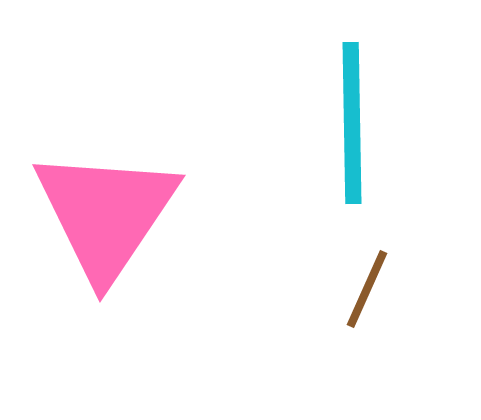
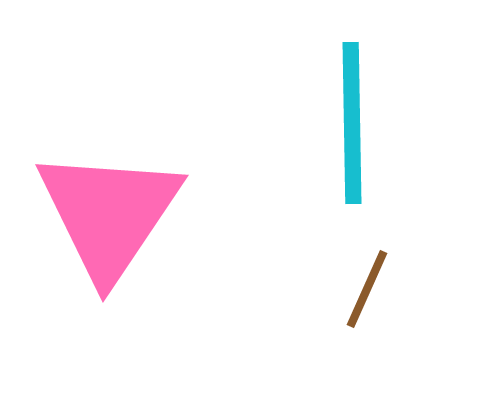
pink triangle: moved 3 px right
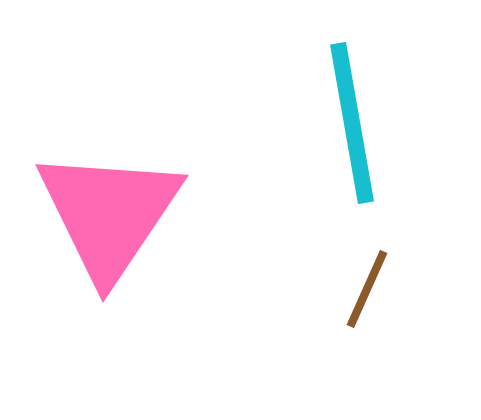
cyan line: rotated 9 degrees counterclockwise
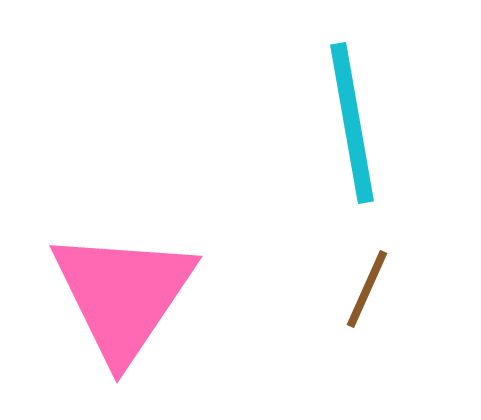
pink triangle: moved 14 px right, 81 px down
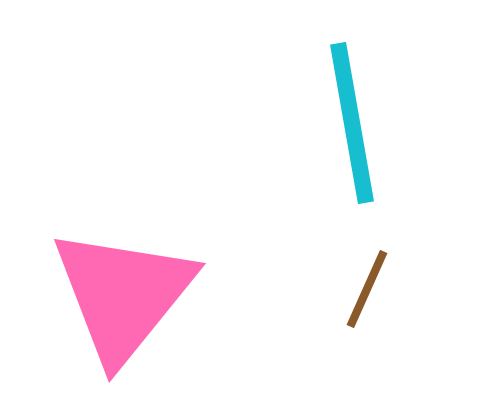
pink triangle: rotated 5 degrees clockwise
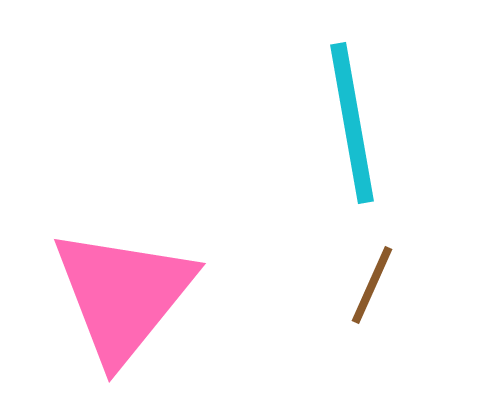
brown line: moved 5 px right, 4 px up
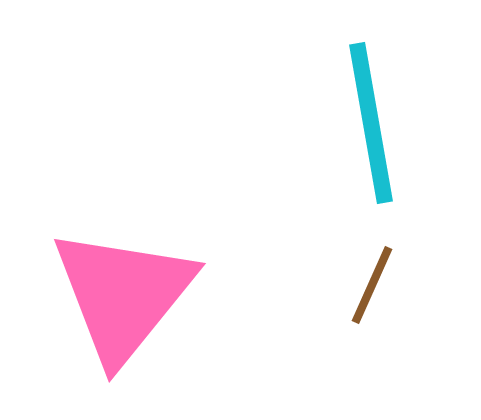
cyan line: moved 19 px right
